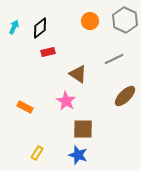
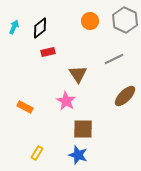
brown triangle: rotated 24 degrees clockwise
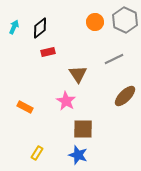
orange circle: moved 5 px right, 1 px down
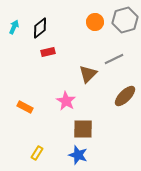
gray hexagon: rotated 20 degrees clockwise
brown triangle: moved 10 px right; rotated 18 degrees clockwise
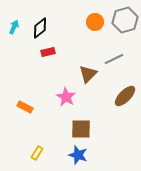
pink star: moved 4 px up
brown square: moved 2 px left
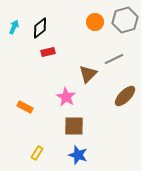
brown square: moved 7 px left, 3 px up
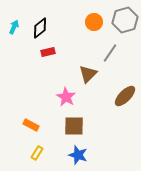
orange circle: moved 1 px left
gray line: moved 4 px left, 6 px up; rotated 30 degrees counterclockwise
orange rectangle: moved 6 px right, 18 px down
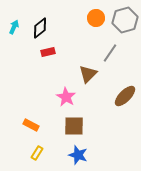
orange circle: moved 2 px right, 4 px up
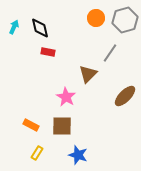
black diamond: rotated 65 degrees counterclockwise
red rectangle: rotated 24 degrees clockwise
brown square: moved 12 px left
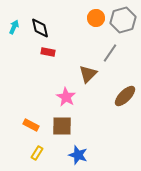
gray hexagon: moved 2 px left
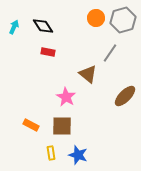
black diamond: moved 3 px right, 2 px up; rotated 20 degrees counterclockwise
brown triangle: rotated 36 degrees counterclockwise
yellow rectangle: moved 14 px right; rotated 40 degrees counterclockwise
